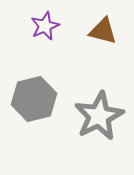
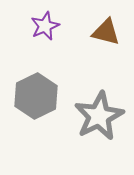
brown triangle: moved 3 px right, 1 px down
gray hexagon: moved 2 px right, 3 px up; rotated 12 degrees counterclockwise
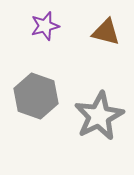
purple star: rotated 8 degrees clockwise
gray hexagon: rotated 15 degrees counterclockwise
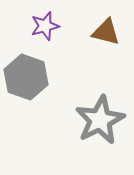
gray hexagon: moved 10 px left, 19 px up
gray star: moved 1 px right, 4 px down
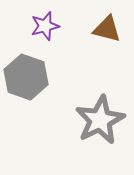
brown triangle: moved 1 px right, 3 px up
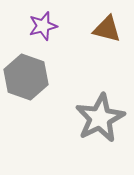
purple star: moved 2 px left
gray star: moved 2 px up
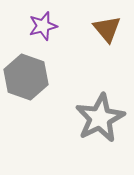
brown triangle: rotated 36 degrees clockwise
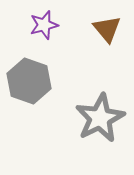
purple star: moved 1 px right, 1 px up
gray hexagon: moved 3 px right, 4 px down
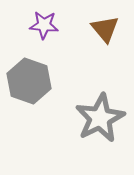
purple star: rotated 20 degrees clockwise
brown triangle: moved 2 px left
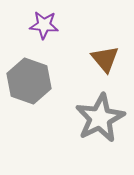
brown triangle: moved 30 px down
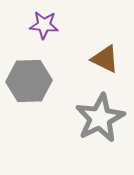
brown triangle: rotated 24 degrees counterclockwise
gray hexagon: rotated 21 degrees counterclockwise
